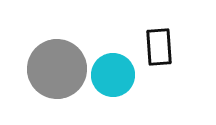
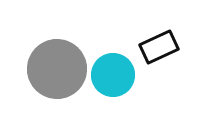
black rectangle: rotated 69 degrees clockwise
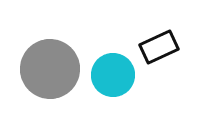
gray circle: moved 7 px left
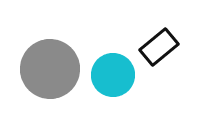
black rectangle: rotated 15 degrees counterclockwise
